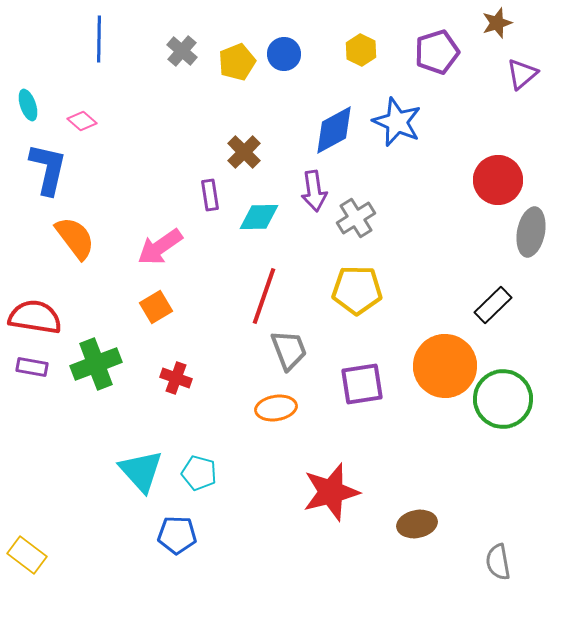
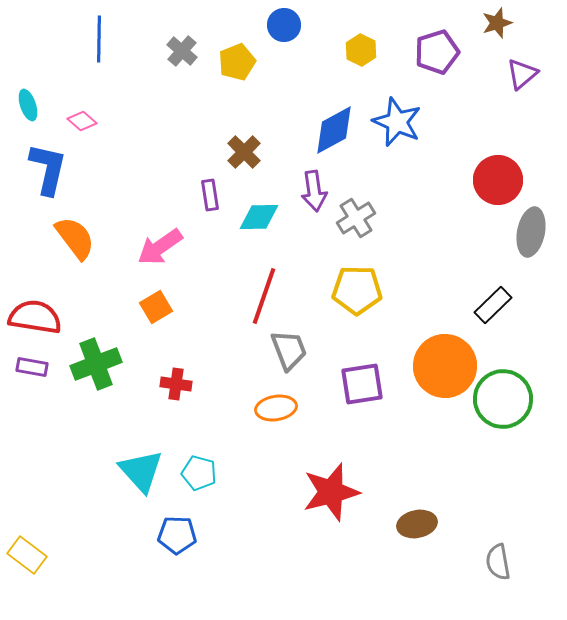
blue circle at (284, 54): moved 29 px up
red cross at (176, 378): moved 6 px down; rotated 12 degrees counterclockwise
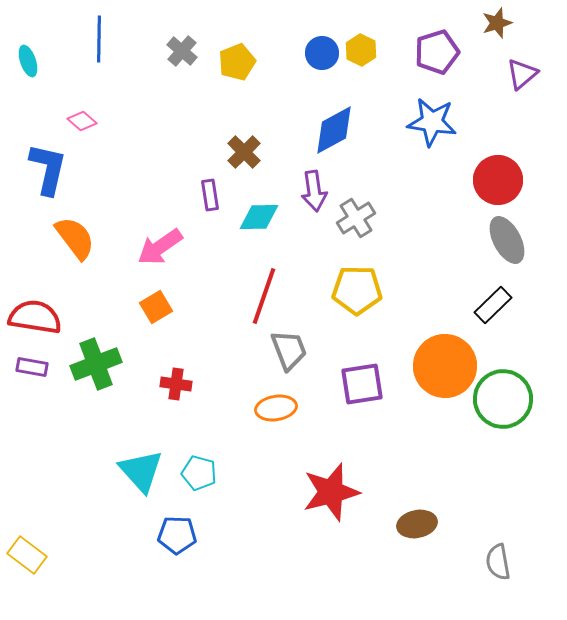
blue circle at (284, 25): moved 38 px right, 28 px down
cyan ellipse at (28, 105): moved 44 px up
blue star at (397, 122): moved 35 px right; rotated 15 degrees counterclockwise
gray ellipse at (531, 232): moved 24 px left, 8 px down; rotated 39 degrees counterclockwise
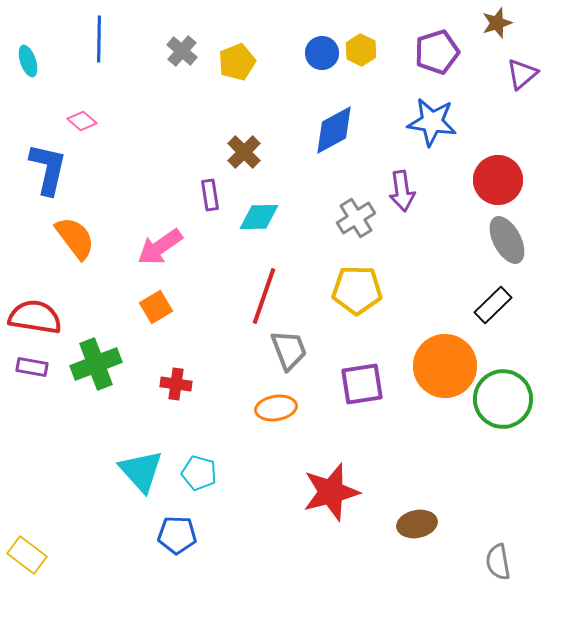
purple arrow at (314, 191): moved 88 px right
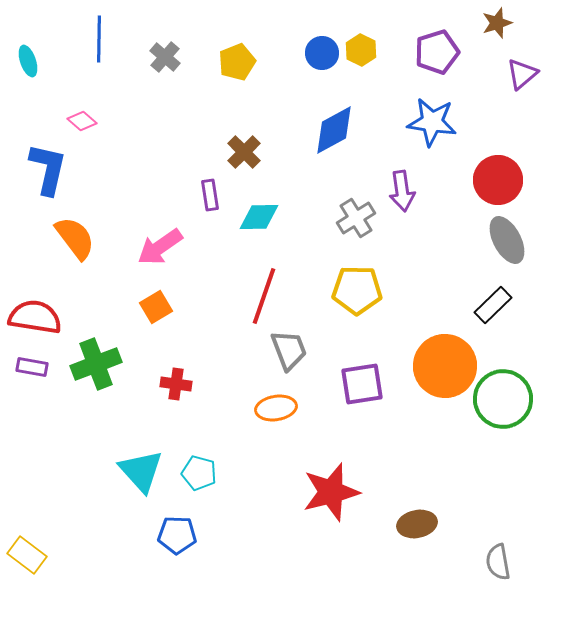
gray cross at (182, 51): moved 17 px left, 6 px down
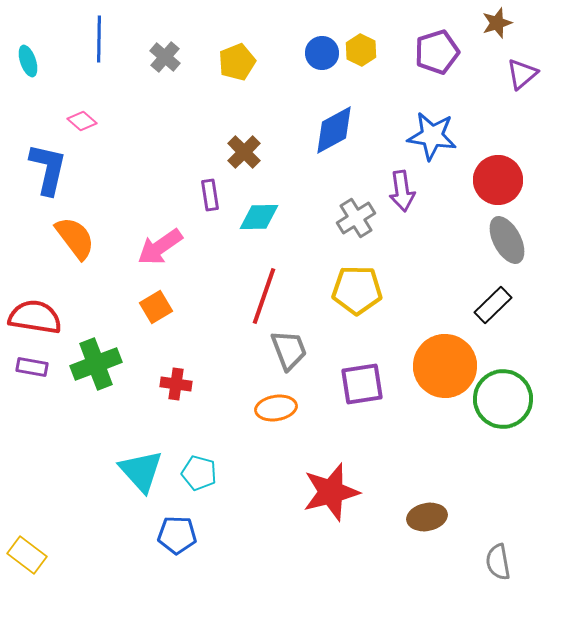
blue star at (432, 122): moved 14 px down
brown ellipse at (417, 524): moved 10 px right, 7 px up
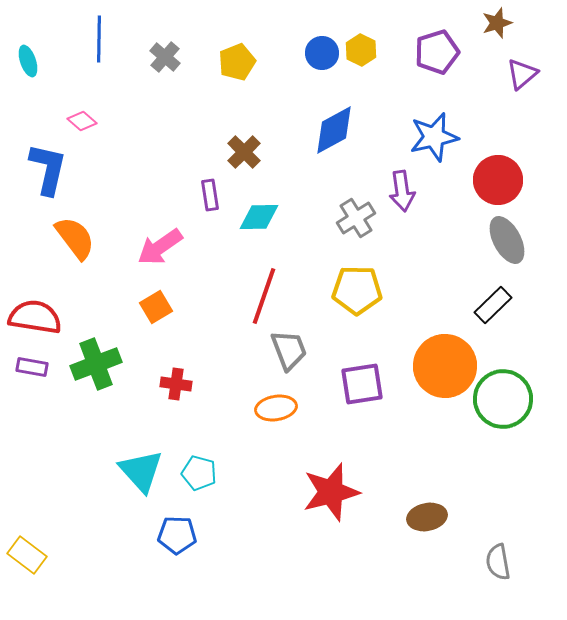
blue star at (432, 136): moved 2 px right, 1 px down; rotated 21 degrees counterclockwise
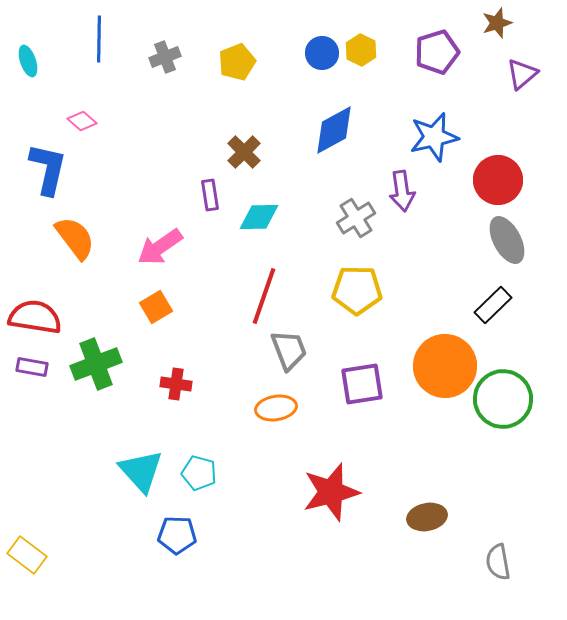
gray cross at (165, 57): rotated 28 degrees clockwise
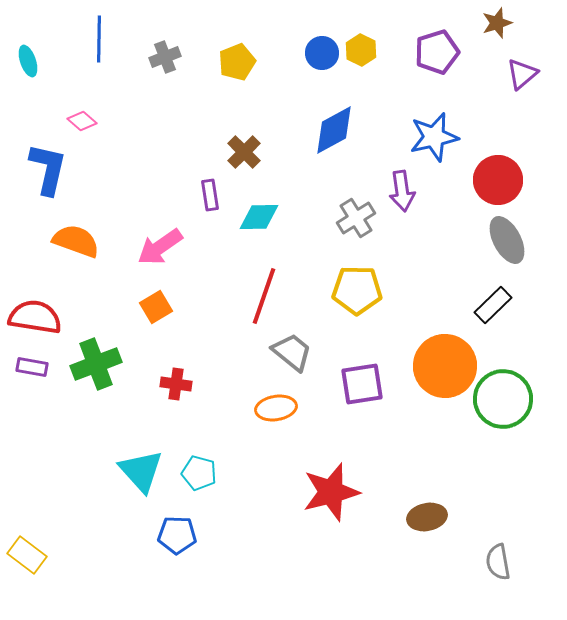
orange semicircle at (75, 238): moved 1 px right, 3 px down; rotated 33 degrees counterclockwise
gray trapezoid at (289, 350): moved 3 px right, 2 px down; rotated 30 degrees counterclockwise
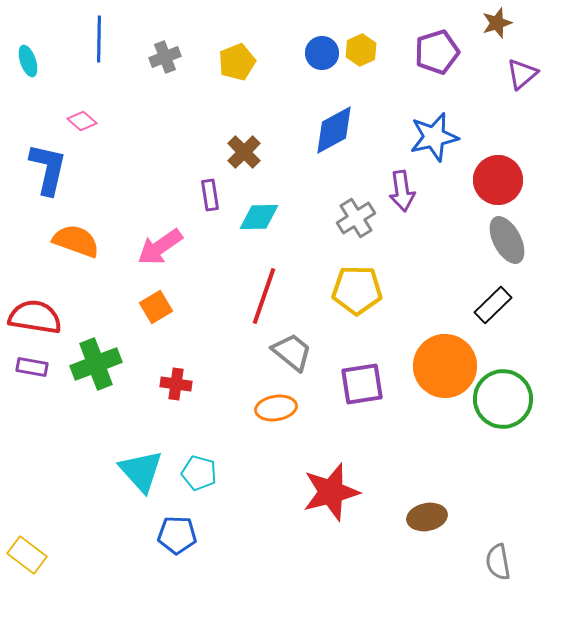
yellow hexagon at (361, 50): rotated 8 degrees clockwise
